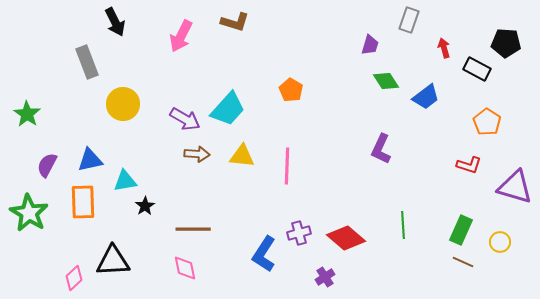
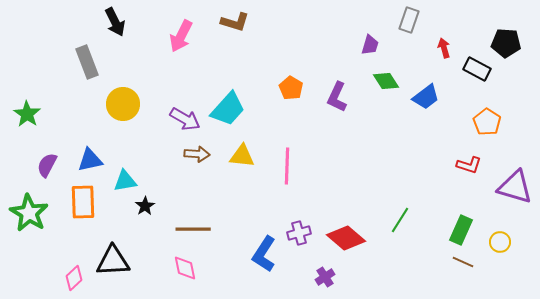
orange pentagon at (291, 90): moved 2 px up
purple L-shape at (381, 149): moved 44 px left, 52 px up
green line at (403, 225): moved 3 px left, 5 px up; rotated 36 degrees clockwise
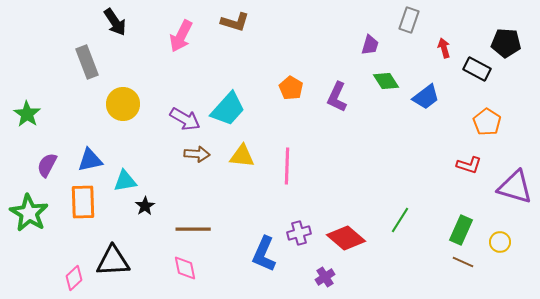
black arrow at (115, 22): rotated 8 degrees counterclockwise
blue L-shape at (264, 254): rotated 9 degrees counterclockwise
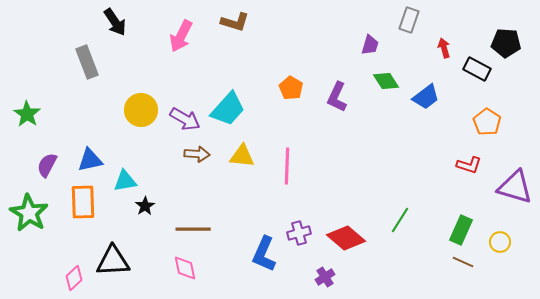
yellow circle at (123, 104): moved 18 px right, 6 px down
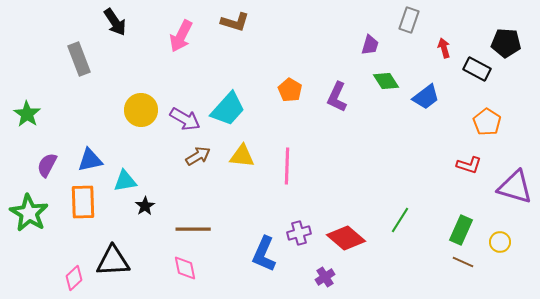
gray rectangle at (87, 62): moved 8 px left, 3 px up
orange pentagon at (291, 88): moved 1 px left, 2 px down
brown arrow at (197, 154): moved 1 px right, 2 px down; rotated 35 degrees counterclockwise
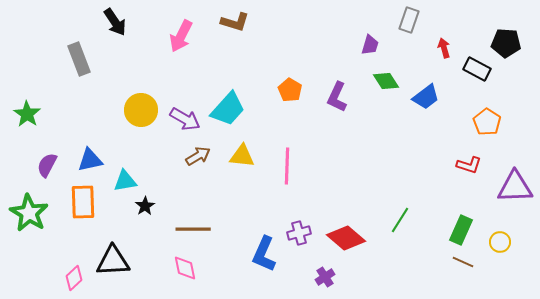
purple triangle at (515, 187): rotated 18 degrees counterclockwise
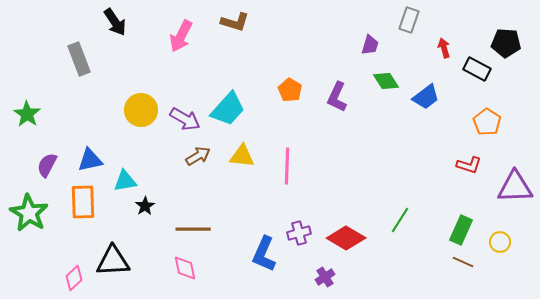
red diamond at (346, 238): rotated 9 degrees counterclockwise
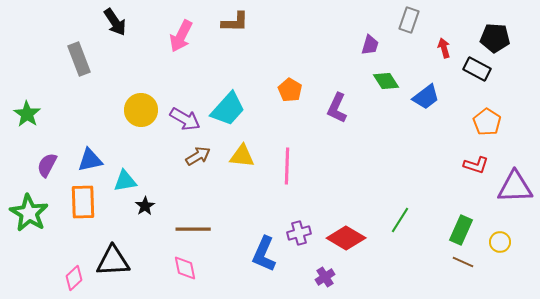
brown L-shape at (235, 22): rotated 16 degrees counterclockwise
black pentagon at (506, 43): moved 11 px left, 5 px up
purple L-shape at (337, 97): moved 11 px down
red L-shape at (469, 165): moved 7 px right
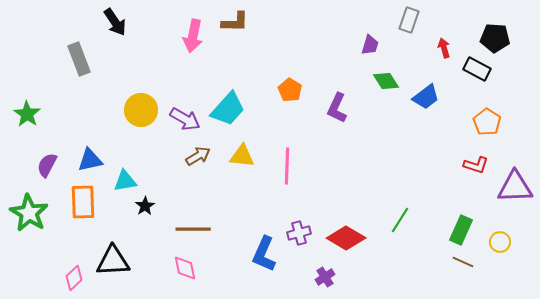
pink arrow at (181, 36): moved 12 px right; rotated 16 degrees counterclockwise
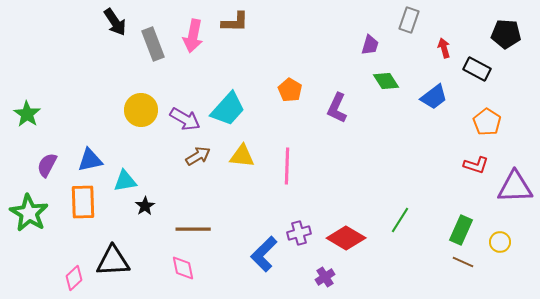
black pentagon at (495, 38): moved 11 px right, 4 px up
gray rectangle at (79, 59): moved 74 px right, 15 px up
blue trapezoid at (426, 97): moved 8 px right
blue L-shape at (264, 254): rotated 21 degrees clockwise
pink diamond at (185, 268): moved 2 px left
